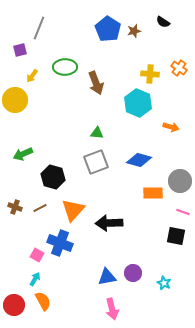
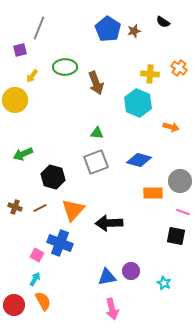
purple circle: moved 2 px left, 2 px up
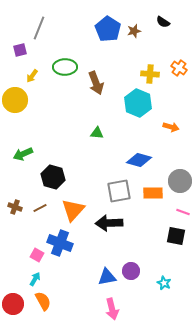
gray square: moved 23 px right, 29 px down; rotated 10 degrees clockwise
red circle: moved 1 px left, 1 px up
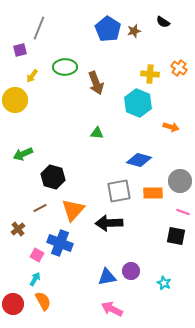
brown cross: moved 3 px right, 22 px down; rotated 32 degrees clockwise
pink arrow: rotated 130 degrees clockwise
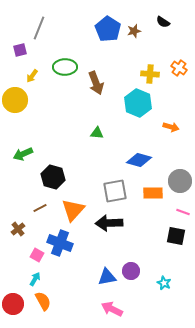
gray square: moved 4 px left
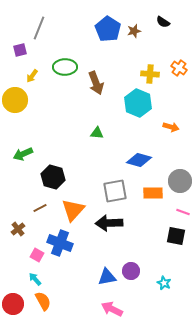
cyan arrow: rotated 72 degrees counterclockwise
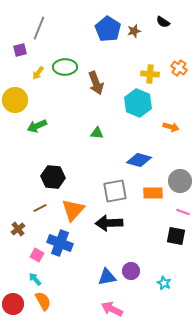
yellow arrow: moved 6 px right, 3 px up
green arrow: moved 14 px right, 28 px up
black hexagon: rotated 10 degrees counterclockwise
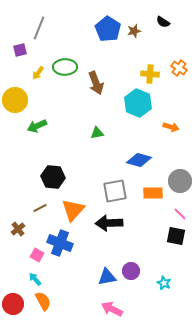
green triangle: rotated 16 degrees counterclockwise
pink line: moved 3 px left, 2 px down; rotated 24 degrees clockwise
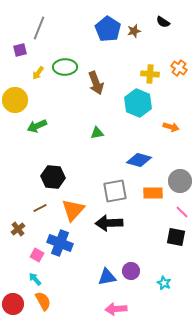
pink line: moved 2 px right, 2 px up
black square: moved 1 px down
pink arrow: moved 4 px right; rotated 30 degrees counterclockwise
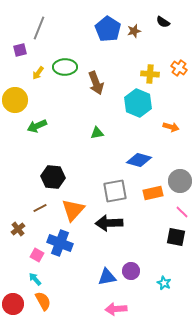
orange rectangle: rotated 12 degrees counterclockwise
